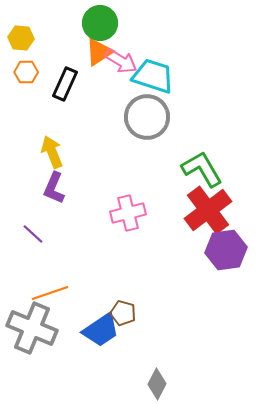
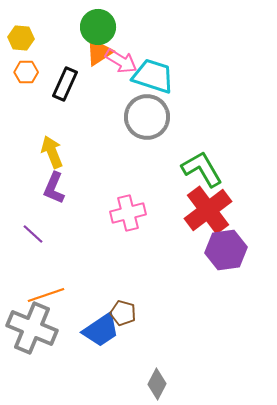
green circle: moved 2 px left, 4 px down
orange line: moved 4 px left, 2 px down
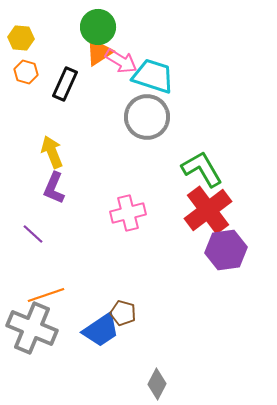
orange hexagon: rotated 15 degrees clockwise
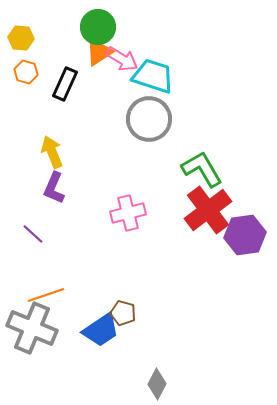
pink arrow: moved 1 px right, 2 px up
gray circle: moved 2 px right, 2 px down
purple hexagon: moved 19 px right, 15 px up
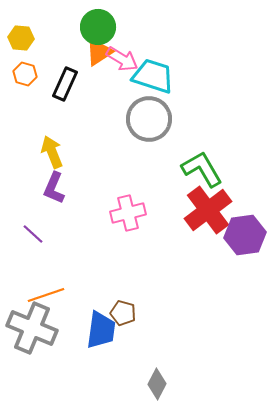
orange hexagon: moved 1 px left, 2 px down
blue trapezoid: rotated 48 degrees counterclockwise
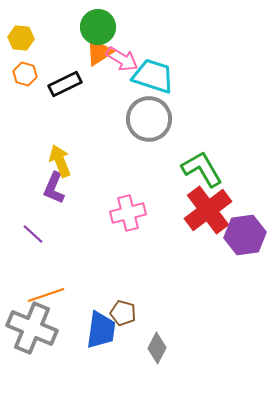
black rectangle: rotated 40 degrees clockwise
yellow arrow: moved 8 px right, 9 px down
gray diamond: moved 36 px up
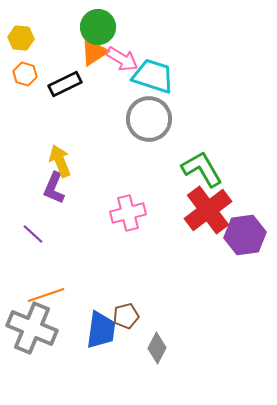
orange triangle: moved 5 px left
brown pentagon: moved 3 px right, 3 px down; rotated 30 degrees counterclockwise
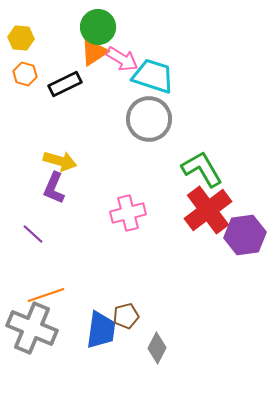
yellow arrow: rotated 128 degrees clockwise
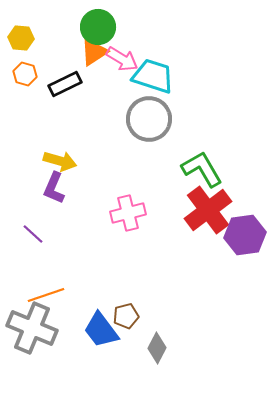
blue trapezoid: rotated 135 degrees clockwise
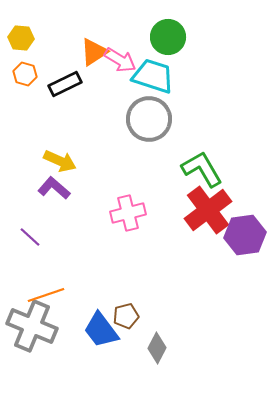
green circle: moved 70 px right, 10 px down
pink arrow: moved 2 px left, 1 px down
yellow arrow: rotated 8 degrees clockwise
purple L-shape: rotated 108 degrees clockwise
purple line: moved 3 px left, 3 px down
gray cross: moved 2 px up
